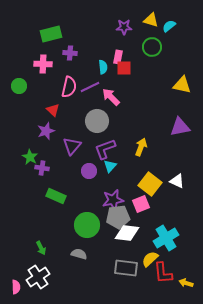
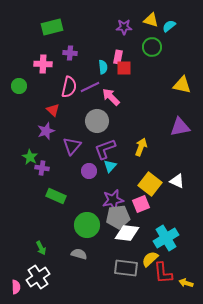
green rectangle at (51, 34): moved 1 px right, 7 px up
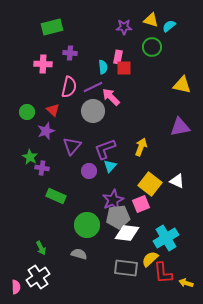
green circle at (19, 86): moved 8 px right, 26 px down
purple line at (90, 87): moved 3 px right
gray circle at (97, 121): moved 4 px left, 10 px up
purple star at (113, 200): rotated 15 degrees counterclockwise
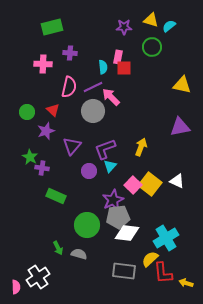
pink square at (141, 204): moved 8 px left, 19 px up; rotated 24 degrees counterclockwise
green arrow at (41, 248): moved 17 px right
gray rectangle at (126, 268): moved 2 px left, 3 px down
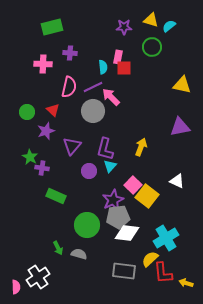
purple L-shape at (105, 149): rotated 55 degrees counterclockwise
yellow square at (150, 184): moved 3 px left, 12 px down
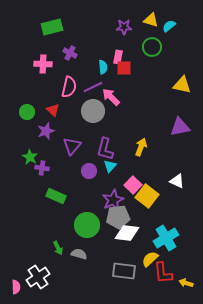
purple cross at (70, 53): rotated 24 degrees clockwise
